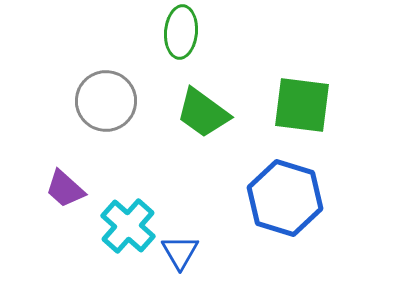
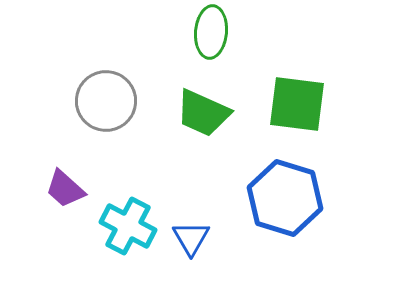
green ellipse: moved 30 px right
green square: moved 5 px left, 1 px up
green trapezoid: rotated 12 degrees counterclockwise
cyan cross: rotated 14 degrees counterclockwise
blue triangle: moved 11 px right, 14 px up
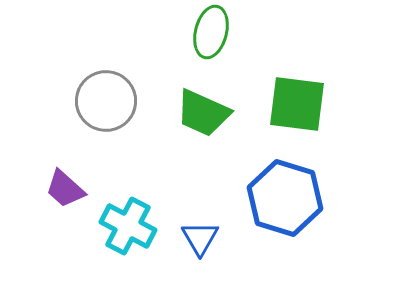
green ellipse: rotated 9 degrees clockwise
blue triangle: moved 9 px right
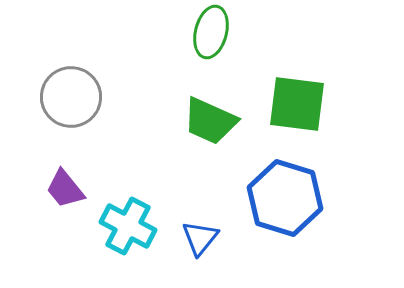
gray circle: moved 35 px left, 4 px up
green trapezoid: moved 7 px right, 8 px down
purple trapezoid: rotated 9 degrees clockwise
blue triangle: rotated 9 degrees clockwise
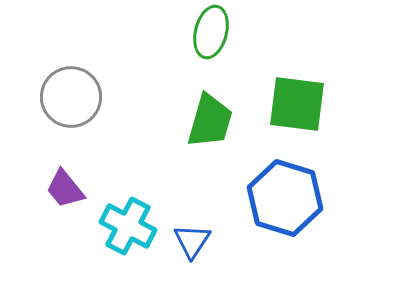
green trapezoid: rotated 98 degrees counterclockwise
blue triangle: moved 8 px left, 3 px down; rotated 6 degrees counterclockwise
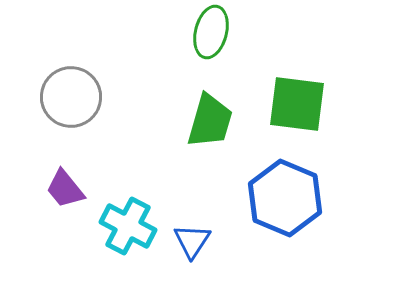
blue hexagon: rotated 6 degrees clockwise
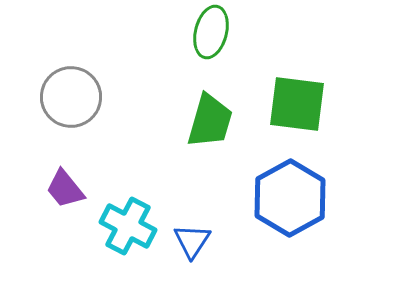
blue hexagon: moved 5 px right; rotated 8 degrees clockwise
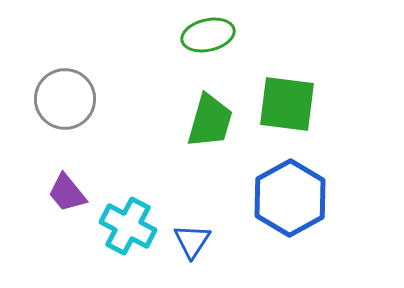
green ellipse: moved 3 px left, 3 px down; rotated 63 degrees clockwise
gray circle: moved 6 px left, 2 px down
green square: moved 10 px left
purple trapezoid: moved 2 px right, 4 px down
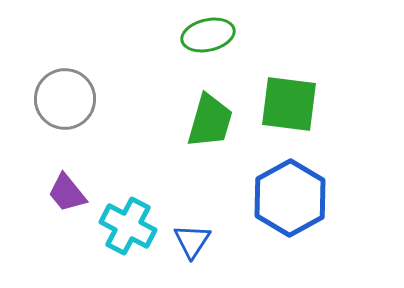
green square: moved 2 px right
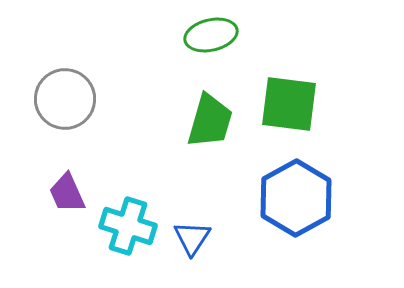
green ellipse: moved 3 px right
purple trapezoid: rotated 15 degrees clockwise
blue hexagon: moved 6 px right
cyan cross: rotated 10 degrees counterclockwise
blue triangle: moved 3 px up
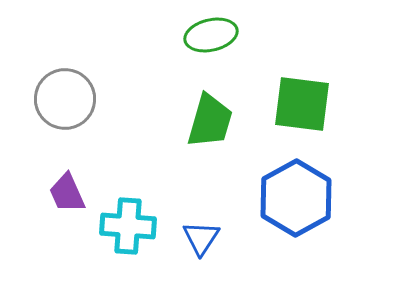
green square: moved 13 px right
cyan cross: rotated 14 degrees counterclockwise
blue triangle: moved 9 px right
